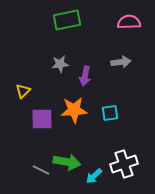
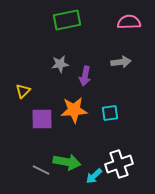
white cross: moved 5 px left
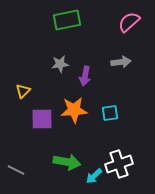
pink semicircle: rotated 40 degrees counterclockwise
gray line: moved 25 px left
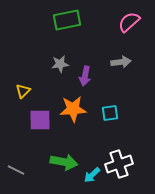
orange star: moved 1 px left, 1 px up
purple square: moved 2 px left, 1 px down
green arrow: moved 3 px left
cyan arrow: moved 2 px left, 1 px up
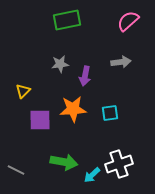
pink semicircle: moved 1 px left, 1 px up
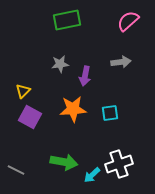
purple square: moved 10 px left, 3 px up; rotated 30 degrees clockwise
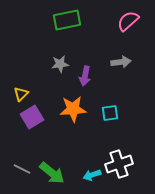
yellow triangle: moved 2 px left, 3 px down
purple square: moved 2 px right; rotated 30 degrees clockwise
green arrow: moved 12 px left, 11 px down; rotated 28 degrees clockwise
gray line: moved 6 px right, 1 px up
cyan arrow: rotated 24 degrees clockwise
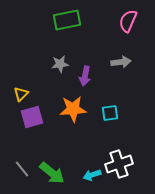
pink semicircle: rotated 25 degrees counterclockwise
purple square: rotated 15 degrees clockwise
gray line: rotated 24 degrees clockwise
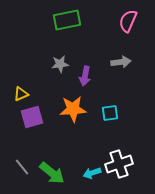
yellow triangle: rotated 21 degrees clockwise
gray line: moved 2 px up
cyan arrow: moved 2 px up
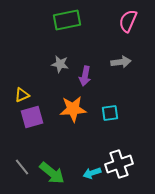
gray star: rotated 18 degrees clockwise
yellow triangle: moved 1 px right, 1 px down
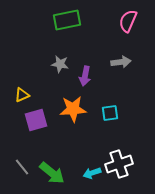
purple square: moved 4 px right, 3 px down
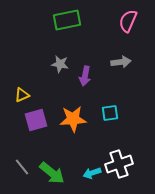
orange star: moved 10 px down
